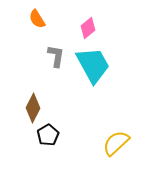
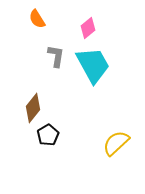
brown diamond: rotated 12 degrees clockwise
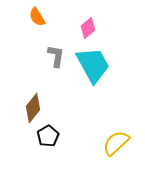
orange semicircle: moved 2 px up
black pentagon: moved 1 px down
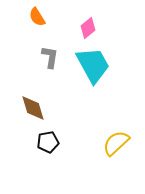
gray L-shape: moved 6 px left, 1 px down
brown diamond: rotated 56 degrees counterclockwise
black pentagon: moved 6 px down; rotated 20 degrees clockwise
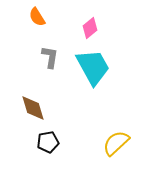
pink diamond: moved 2 px right
cyan trapezoid: moved 2 px down
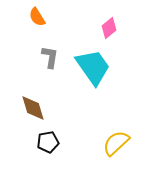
pink diamond: moved 19 px right
cyan trapezoid: rotated 6 degrees counterclockwise
